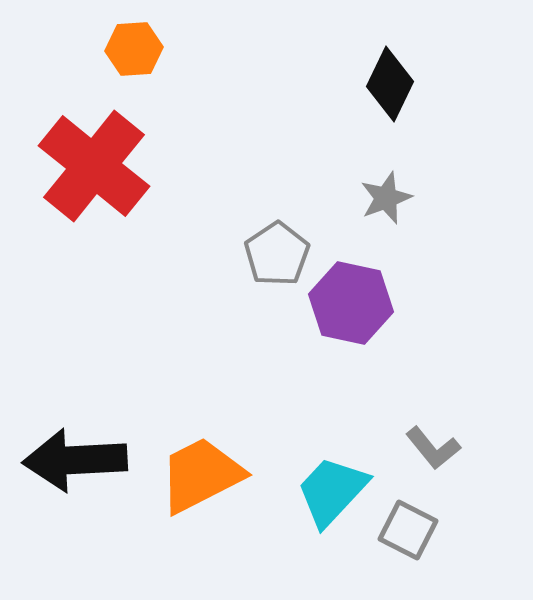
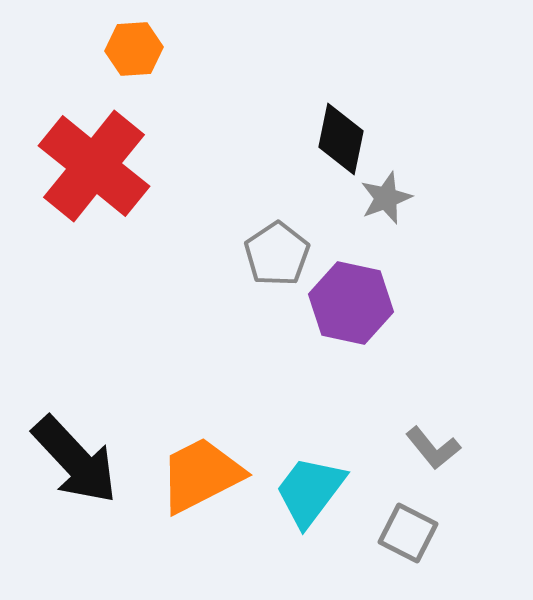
black diamond: moved 49 px left, 55 px down; rotated 14 degrees counterclockwise
black arrow: rotated 130 degrees counterclockwise
cyan trapezoid: moved 22 px left; rotated 6 degrees counterclockwise
gray square: moved 3 px down
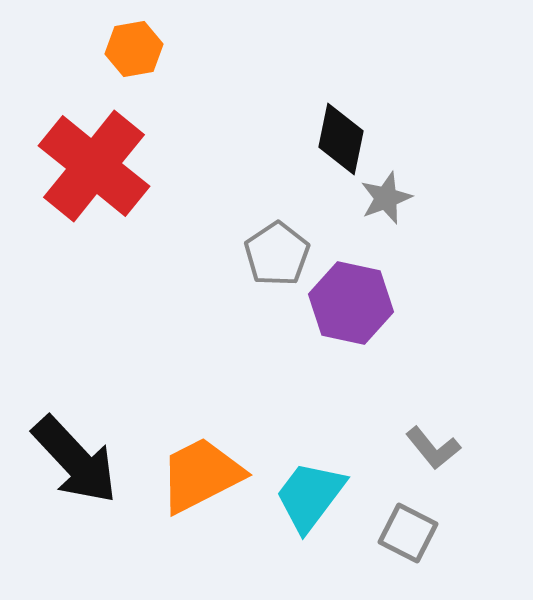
orange hexagon: rotated 6 degrees counterclockwise
cyan trapezoid: moved 5 px down
